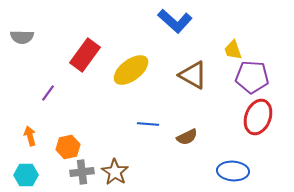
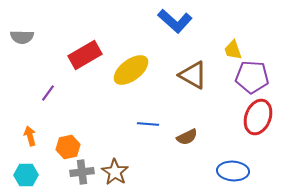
red rectangle: rotated 24 degrees clockwise
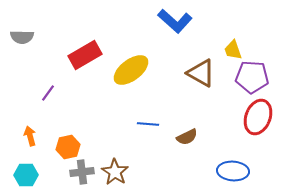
brown triangle: moved 8 px right, 2 px up
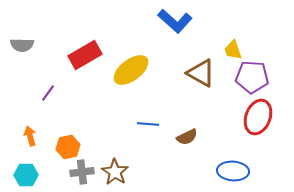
gray semicircle: moved 8 px down
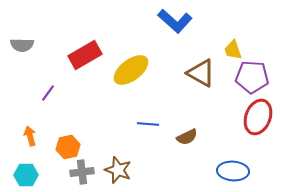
brown star: moved 3 px right, 2 px up; rotated 12 degrees counterclockwise
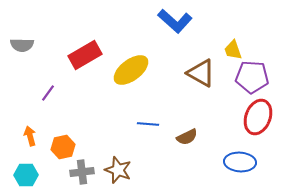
orange hexagon: moved 5 px left
blue ellipse: moved 7 px right, 9 px up
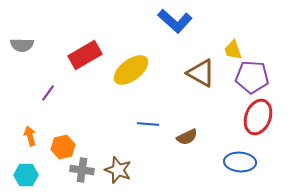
gray cross: moved 2 px up; rotated 15 degrees clockwise
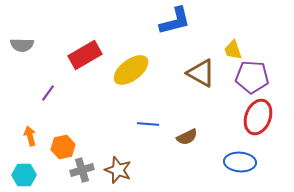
blue L-shape: rotated 56 degrees counterclockwise
gray cross: rotated 25 degrees counterclockwise
cyan hexagon: moved 2 px left
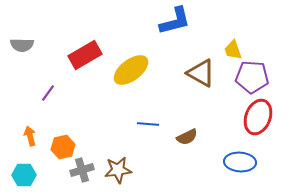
brown star: rotated 28 degrees counterclockwise
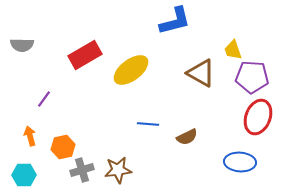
purple line: moved 4 px left, 6 px down
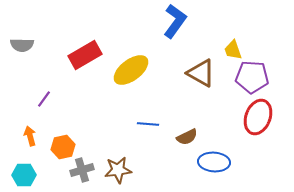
blue L-shape: rotated 40 degrees counterclockwise
blue ellipse: moved 26 px left
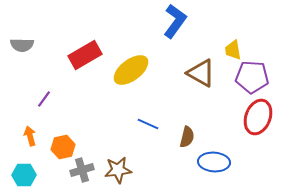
yellow trapezoid: rotated 10 degrees clockwise
blue line: rotated 20 degrees clockwise
brown semicircle: rotated 50 degrees counterclockwise
